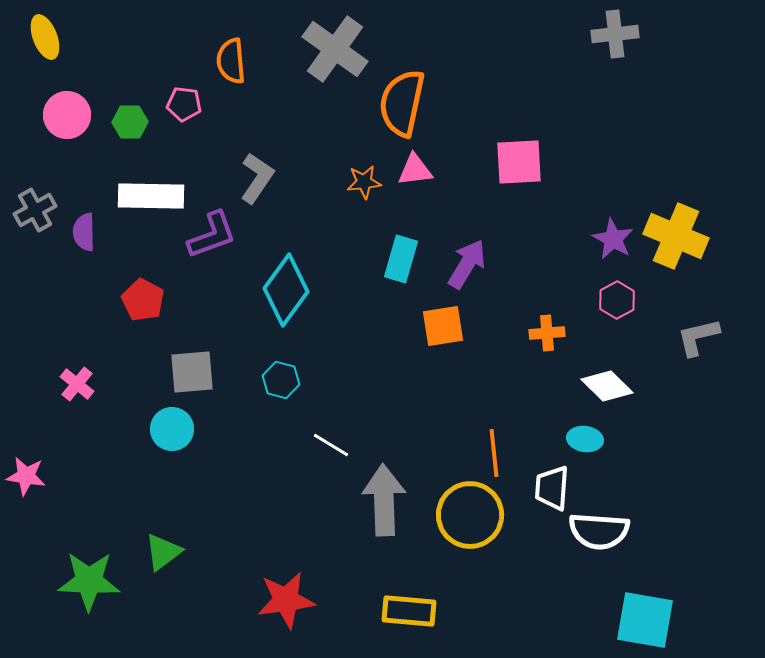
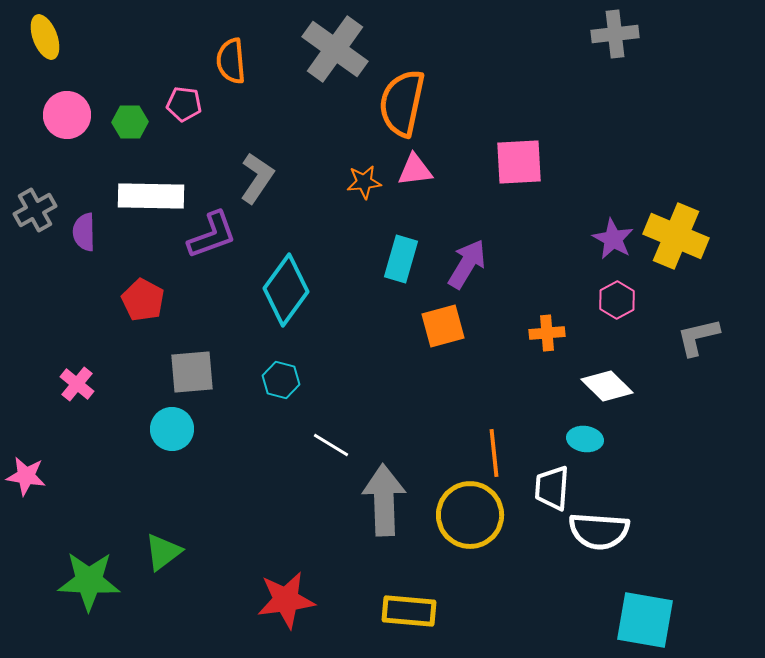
orange square at (443, 326): rotated 6 degrees counterclockwise
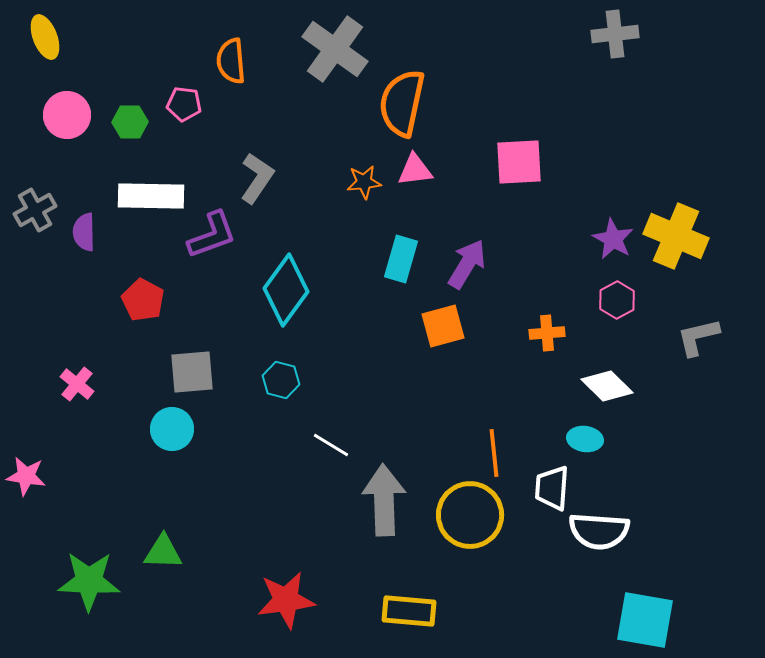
green triangle at (163, 552): rotated 39 degrees clockwise
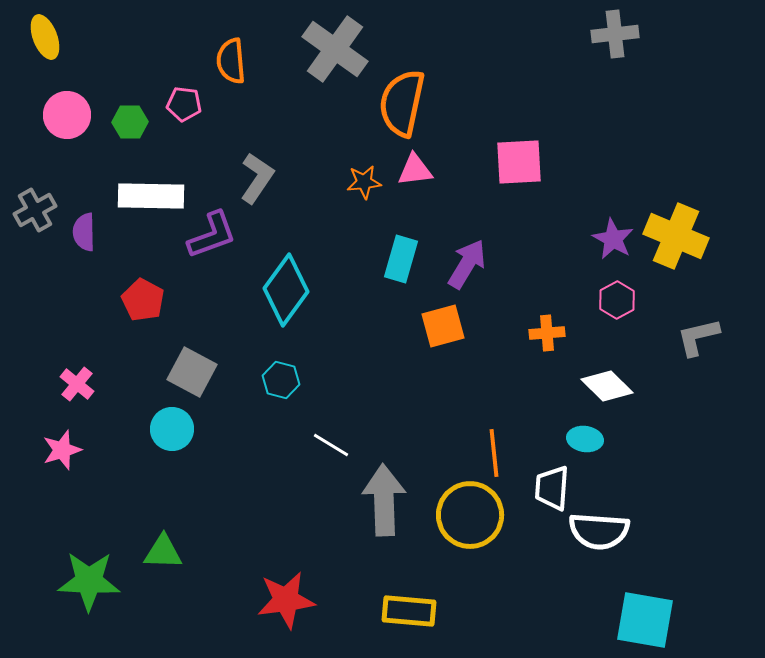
gray square at (192, 372): rotated 33 degrees clockwise
pink star at (26, 476): moved 36 px right, 26 px up; rotated 27 degrees counterclockwise
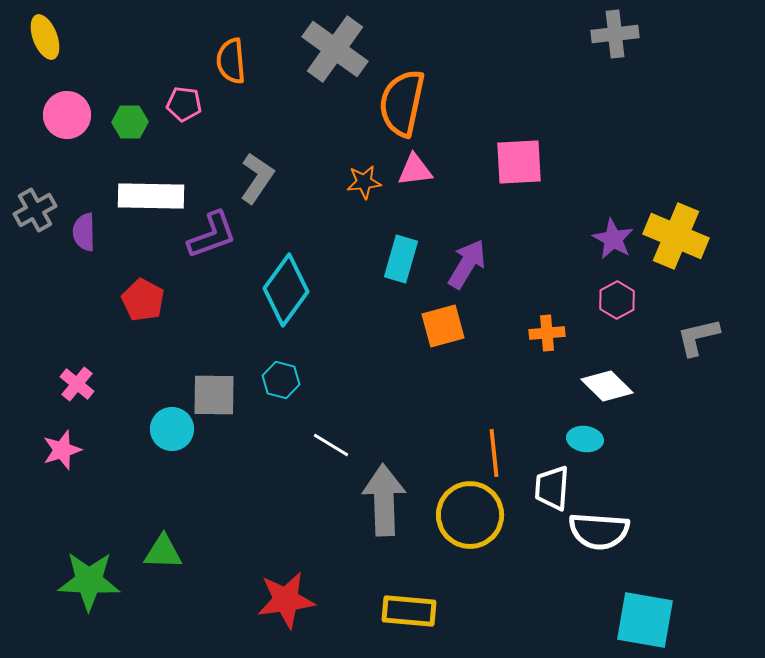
gray square at (192, 372): moved 22 px right, 23 px down; rotated 27 degrees counterclockwise
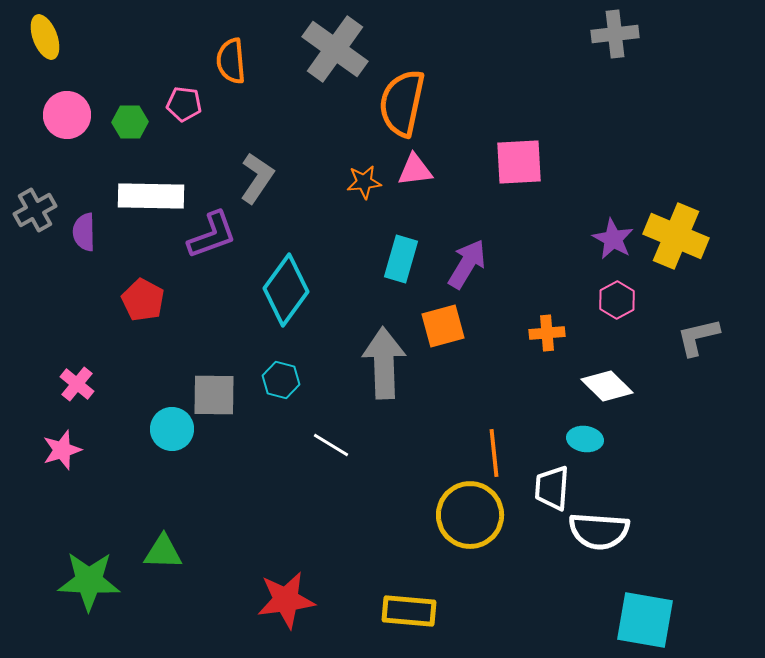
gray arrow at (384, 500): moved 137 px up
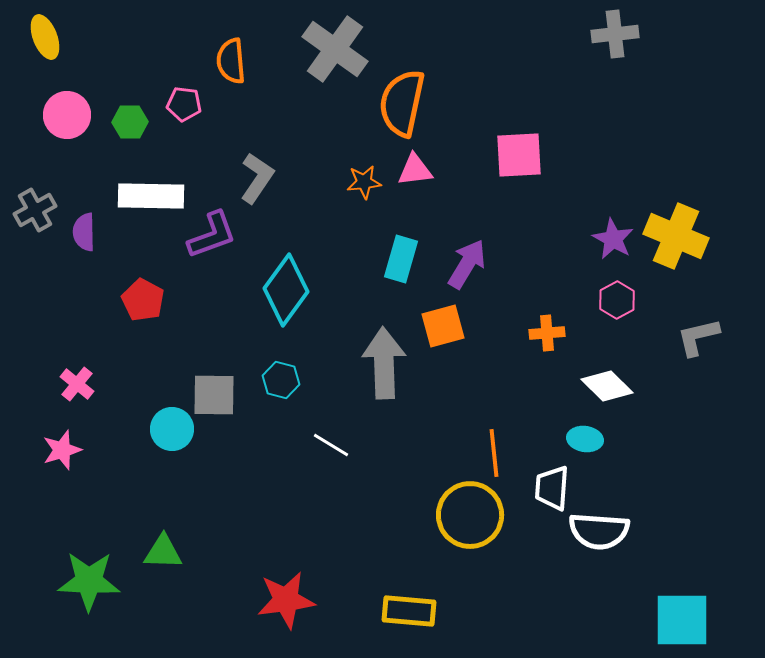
pink square at (519, 162): moved 7 px up
cyan square at (645, 620): moved 37 px right; rotated 10 degrees counterclockwise
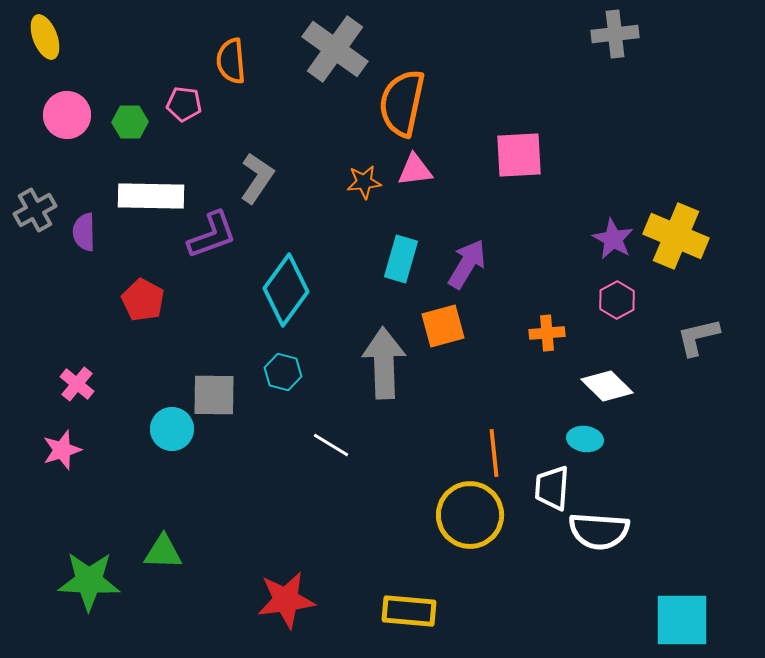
cyan hexagon at (281, 380): moved 2 px right, 8 px up
